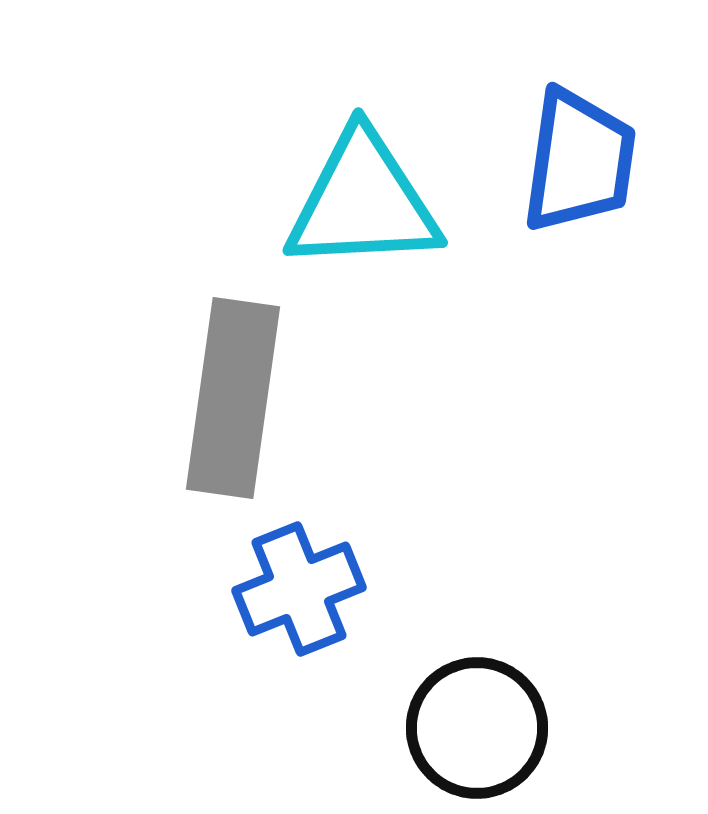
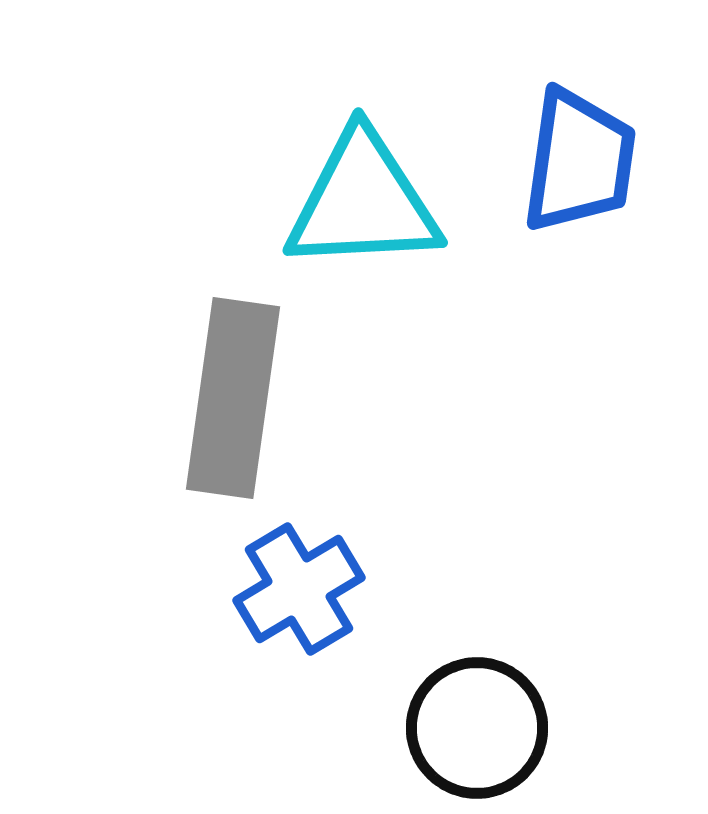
blue cross: rotated 9 degrees counterclockwise
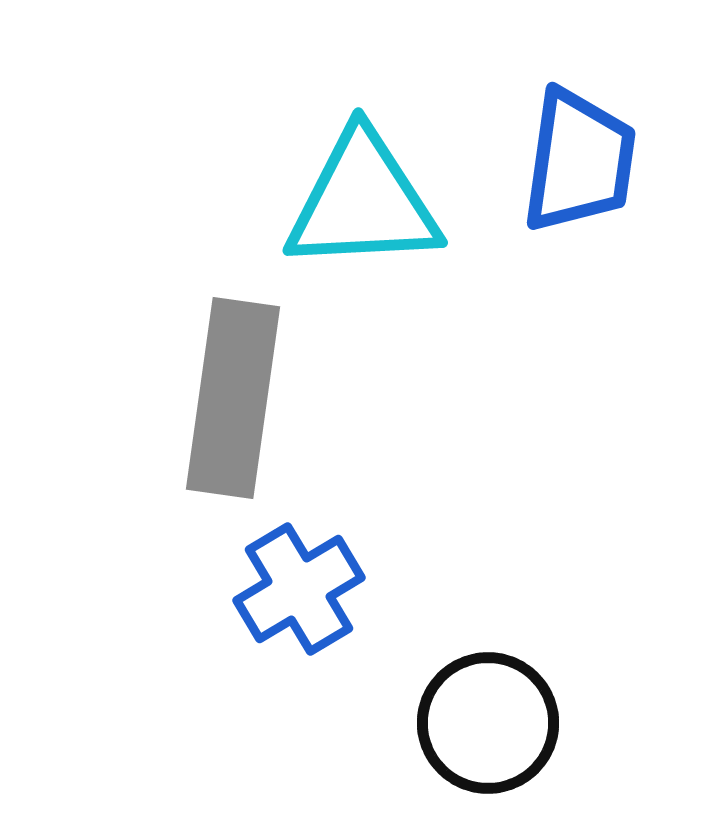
black circle: moved 11 px right, 5 px up
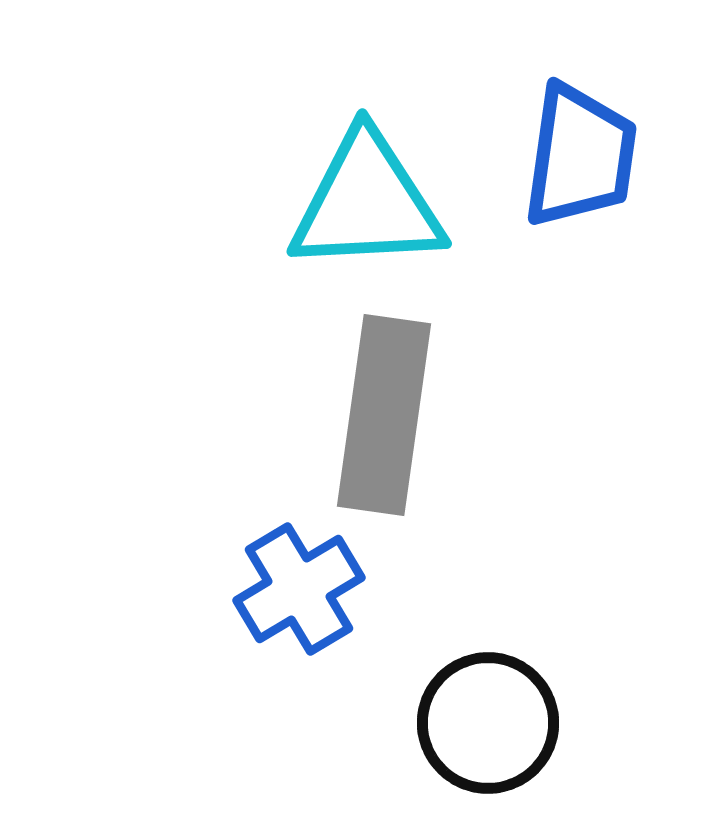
blue trapezoid: moved 1 px right, 5 px up
cyan triangle: moved 4 px right, 1 px down
gray rectangle: moved 151 px right, 17 px down
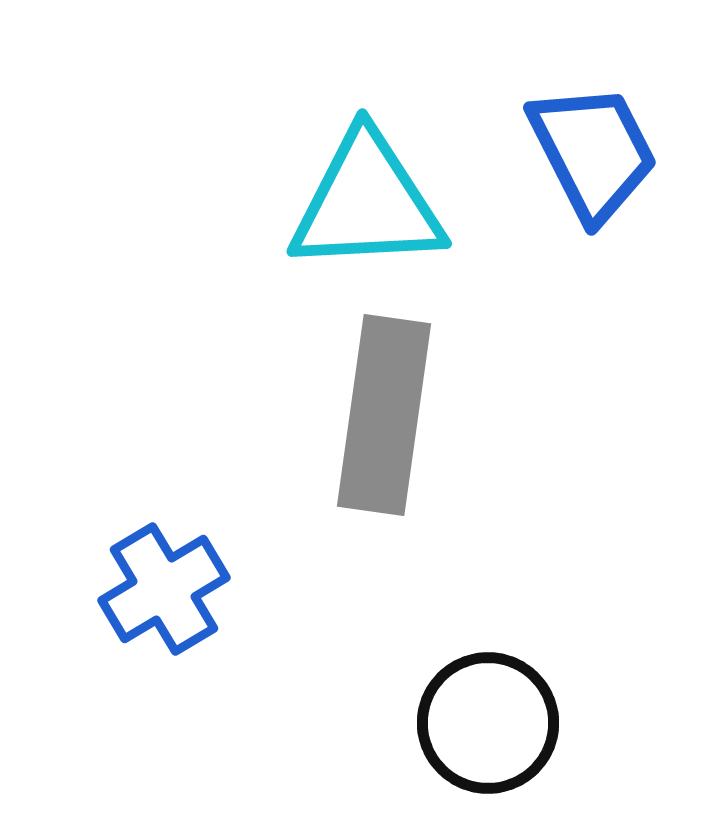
blue trapezoid: moved 13 px right, 4 px up; rotated 35 degrees counterclockwise
blue cross: moved 135 px left
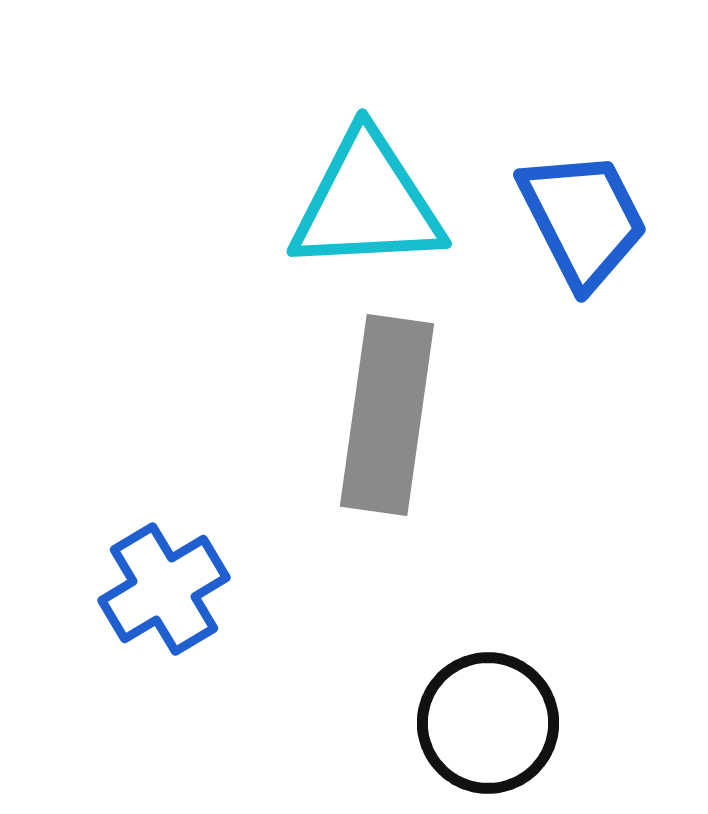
blue trapezoid: moved 10 px left, 67 px down
gray rectangle: moved 3 px right
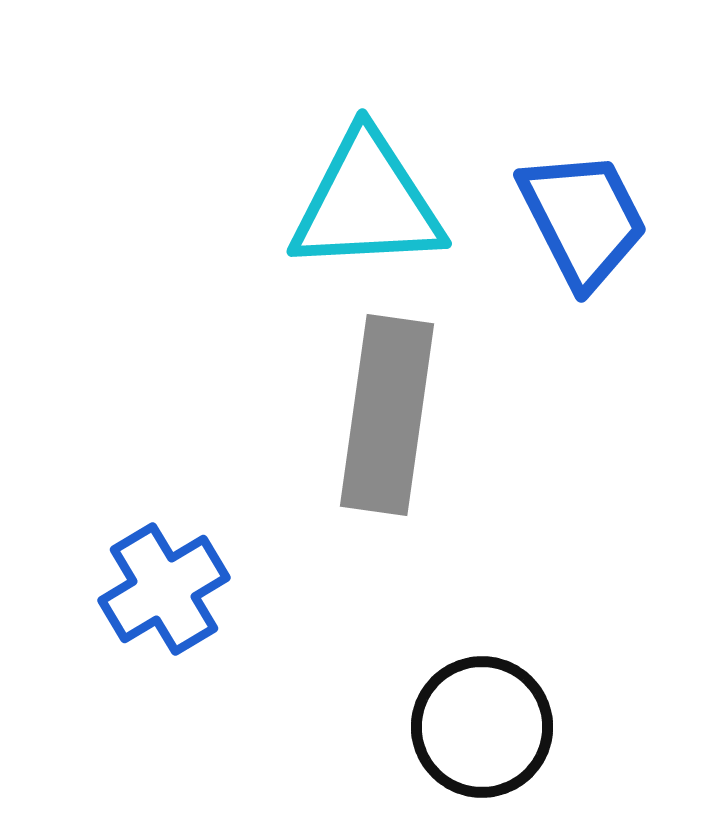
black circle: moved 6 px left, 4 px down
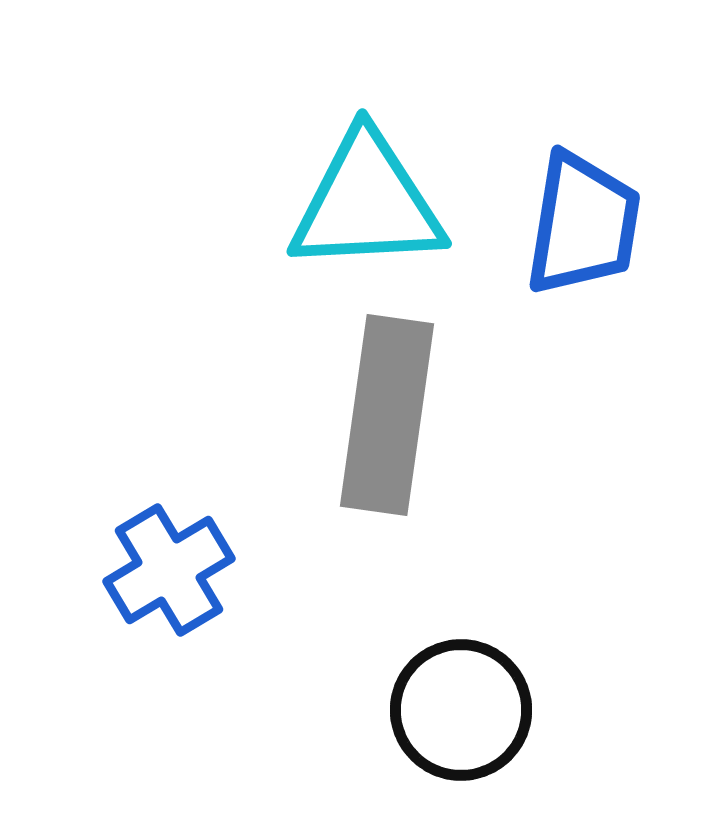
blue trapezoid: moved 5 px down; rotated 36 degrees clockwise
blue cross: moved 5 px right, 19 px up
black circle: moved 21 px left, 17 px up
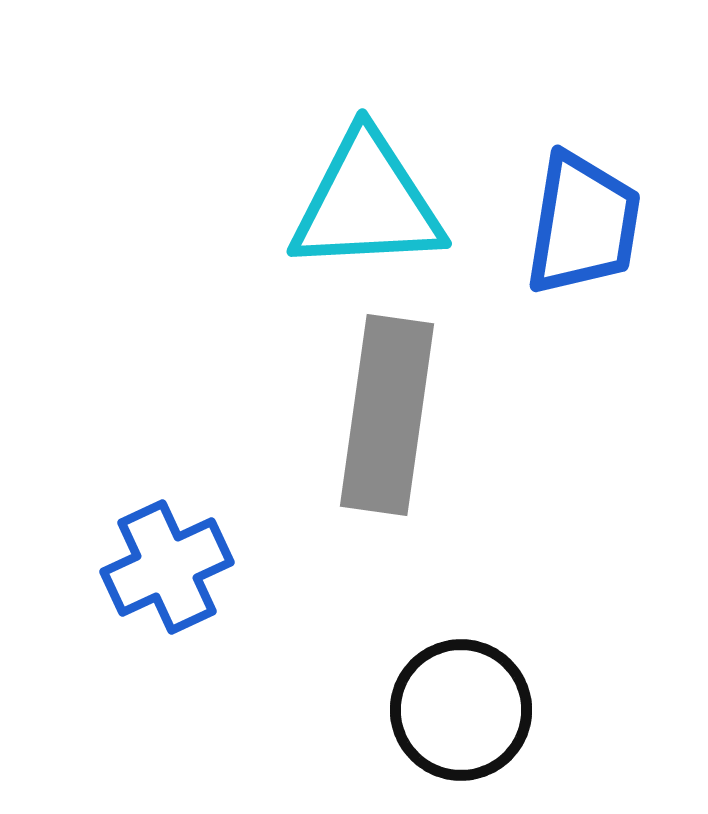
blue cross: moved 2 px left, 3 px up; rotated 6 degrees clockwise
